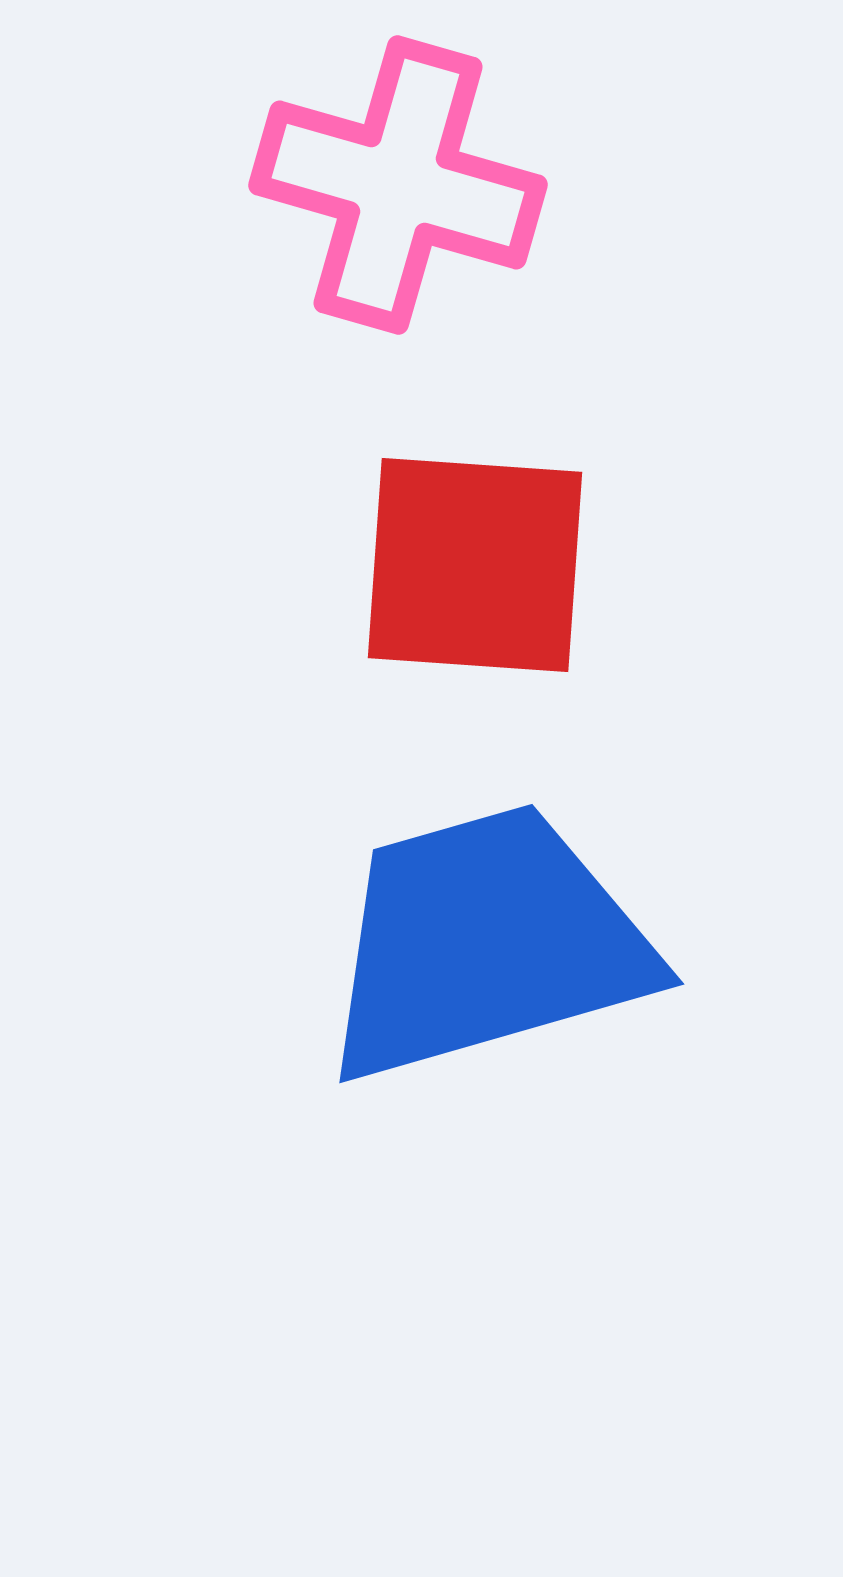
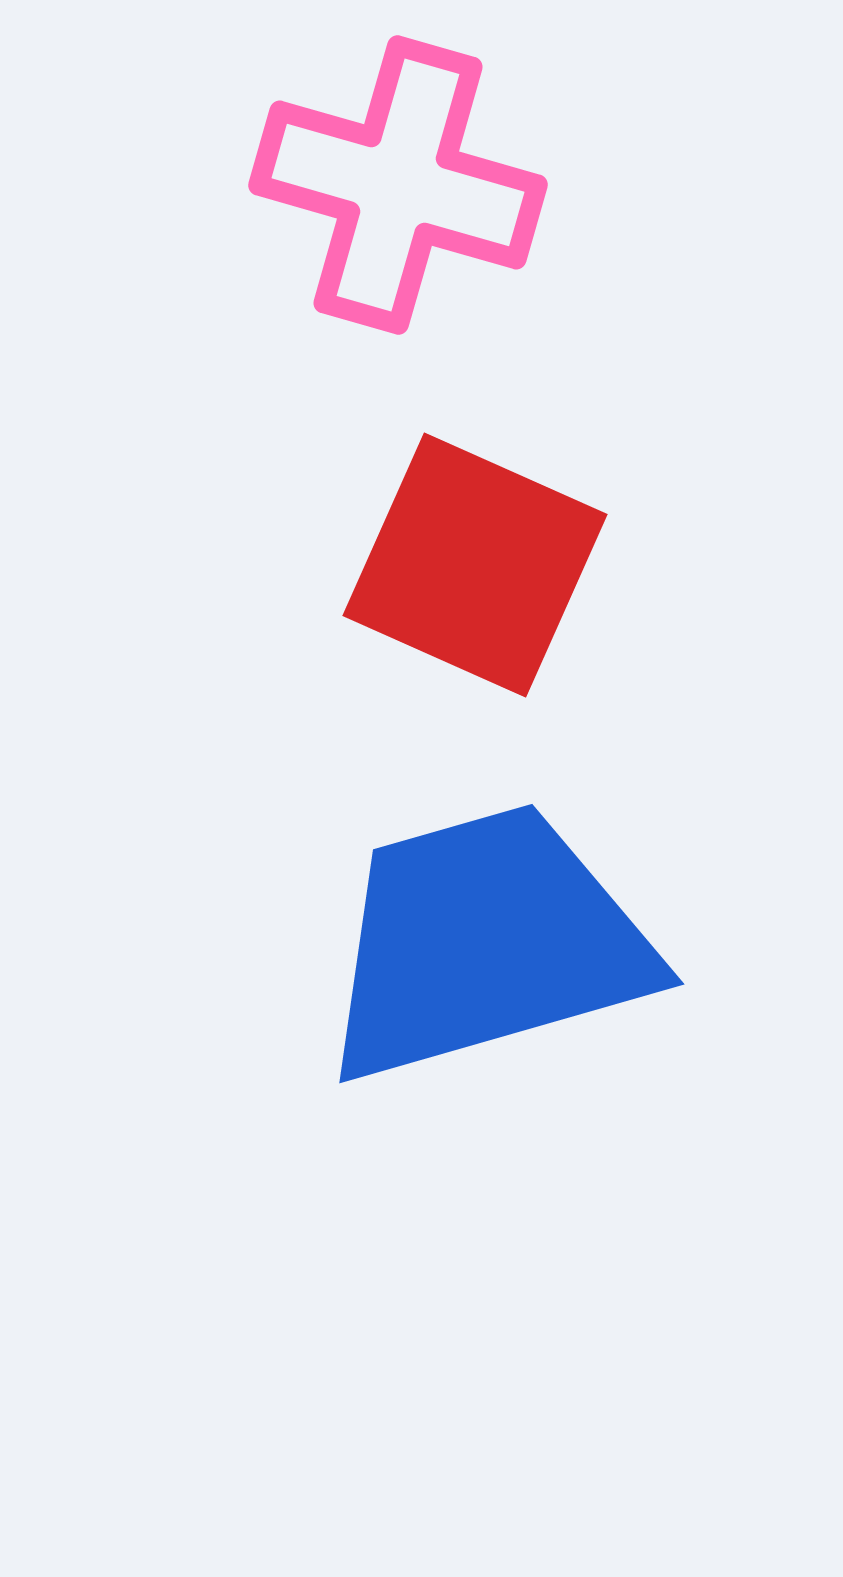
red square: rotated 20 degrees clockwise
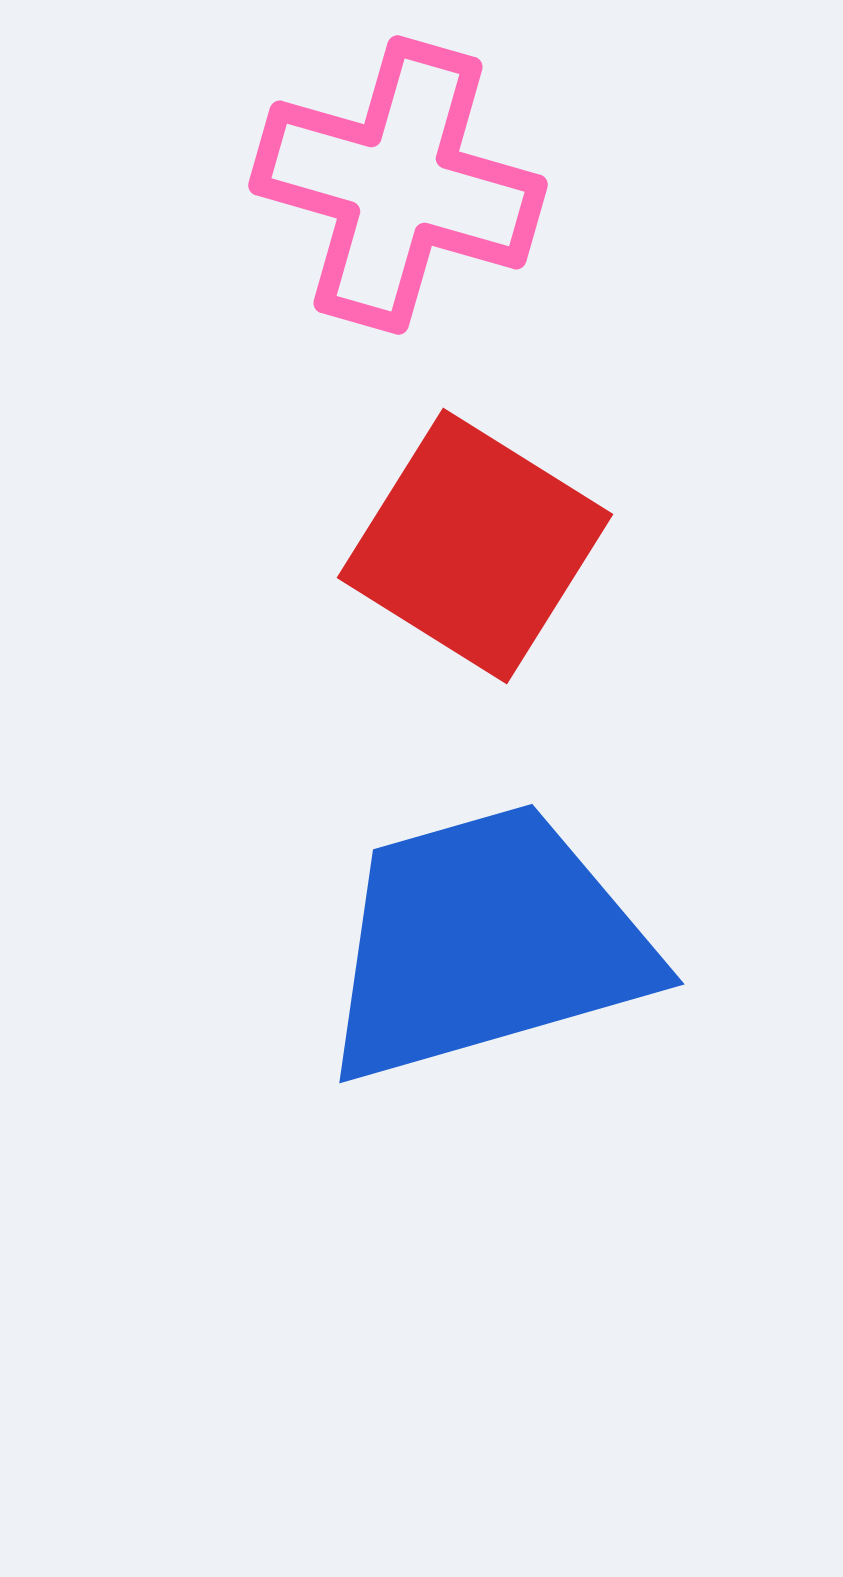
red square: moved 19 px up; rotated 8 degrees clockwise
